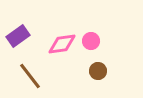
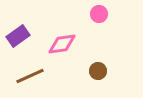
pink circle: moved 8 px right, 27 px up
brown line: rotated 76 degrees counterclockwise
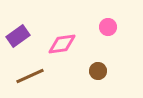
pink circle: moved 9 px right, 13 px down
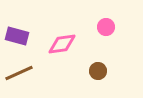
pink circle: moved 2 px left
purple rectangle: moved 1 px left; rotated 50 degrees clockwise
brown line: moved 11 px left, 3 px up
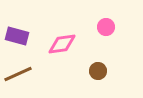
brown line: moved 1 px left, 1 px down
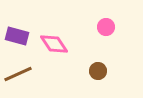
pink diamond: moved 8 px left; rotated 64 degrees clockwise
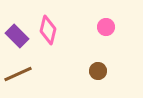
purple rectangle: rotated 30 degrees clockwise
pink diamond: moved 6 px left, 14 px up; rotated 48 degrees clockwise
